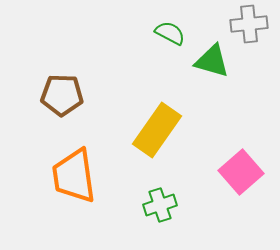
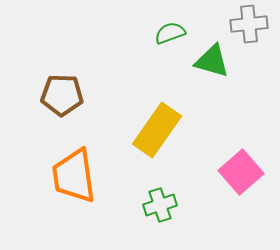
green semicircle: rotated 48 degrees counterclockwise
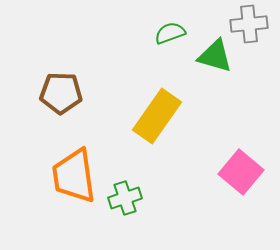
green triangle: moved 3 px right, 5 px up
brown pentagon: moved 1 px left, 2 px up
yellow rectangle: moved 14 px up
pink square: rotated 9 degrees counterclockwise
green cross: moved 35 px left, 7 px up
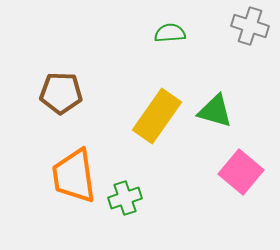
gray cross: moved 1 px right, 2 px down; rotated 24 degrees clockwise
green semicircle: rotated 16 degrees clockwise
green triangle: moved 55 px down
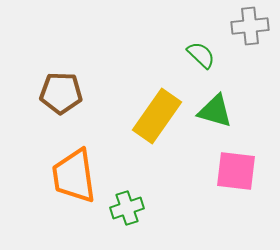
gray cross: rotated 24 degrees counterclockwise
green semicircle: moved 31 px right, 22 px down; rotated 48 degrees clockwise
pink square: moved 5 px left, 1 px up; rotated 33 degrees counterclockwise
green cross: moved 2 px right, 10 px down
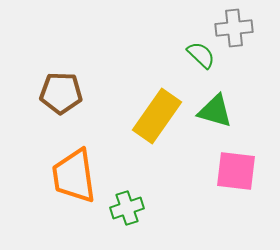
gray cross: moved 16 px left, 2 px down
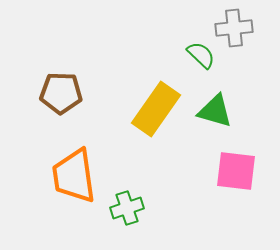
yellow rectangle: moved 1 px left, 7 px up
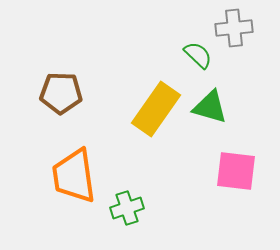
green semicircle: moved 3 px left
green triangle: moved 5 px left, 4 px up
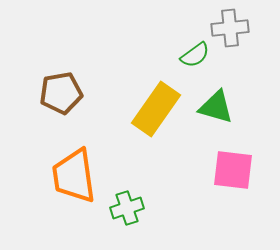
gray cross: moved 4 px left
green semicircle: moved 3 px left; rotated 100 degrees clockwise
brown pentagon: rotated 12 degrees counterclockwise
green triangle: moved 6 px right
pink square: moved 3 px left, 1 px up
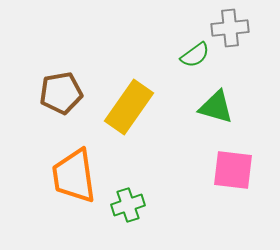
yellow rectangle: moved 27 px left, 2 px up
green cross: moved 1 px right, 3 px up
